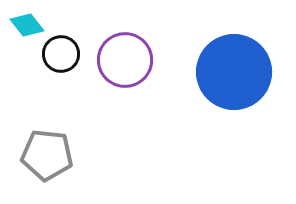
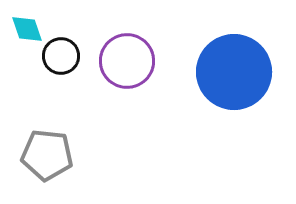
cyan diamond: moved 4 px down; rotated 20 degrees clockwise
black circle: moved 2 px down
purple circle: moved 2 px right, 1 px down
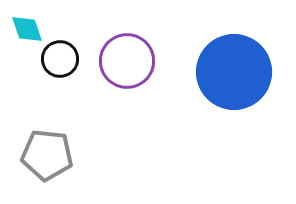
black circle: moved 1 px left, 3 px down
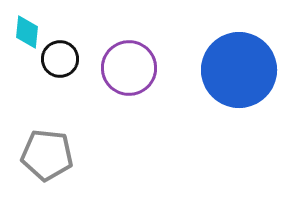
cyan diamond: moved 3 px down; rotated 24 degrees clockwise
purple circle: moved 2 px right, 7 px down
blue circle: moved 5 px right, 2 px up
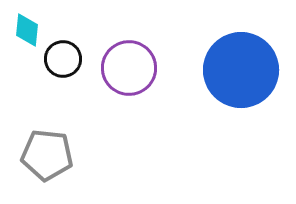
cyan diamond: moved 2 px up
black circle: moved 3 px right
blue circle: moved 2 px right
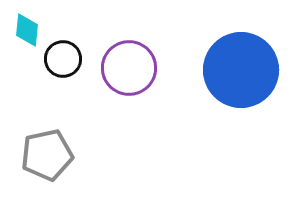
gray pentagon: rotated 18 degrees counterclockwise
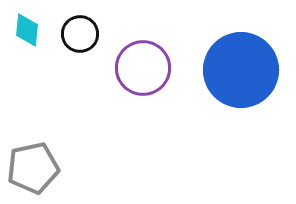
black circle: moved 17 px right, 25 px up
purple circle: moved 14 px right
gray pentagon: moved 14 px left, 13 px down
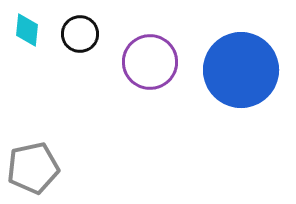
purple circle: moved 7 px right, 6 px up
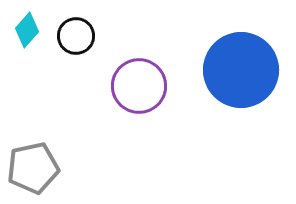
cyan diamond: rotated 36 degrees clockwise
black circle: moved 4 px left, 2 px down
purple circle: moved 11 px left, 24 px down
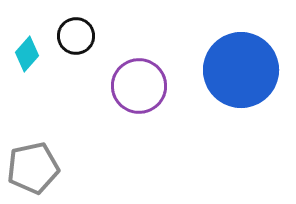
cyan diamond: moved 24 px down
